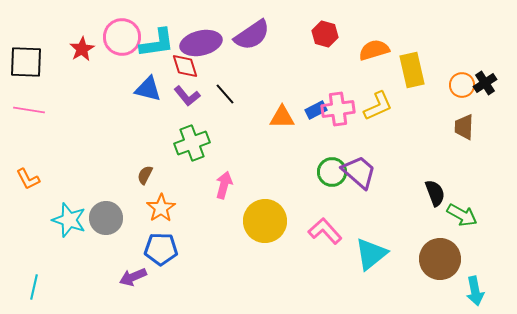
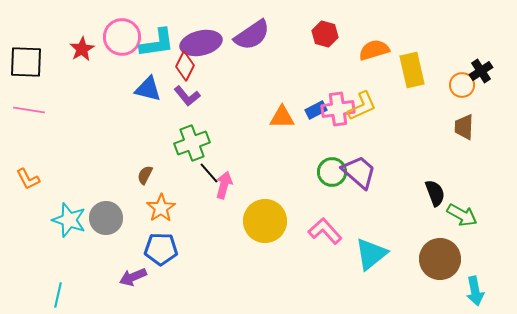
red diamond: rotated 44 degrees clockwise
black cross: moved 4 px left, 12 px up
black line: moved 16 px left, 79 px down
yellow L-shape: moved 16 px left
cyan line: moved 24 px right, 8 px down
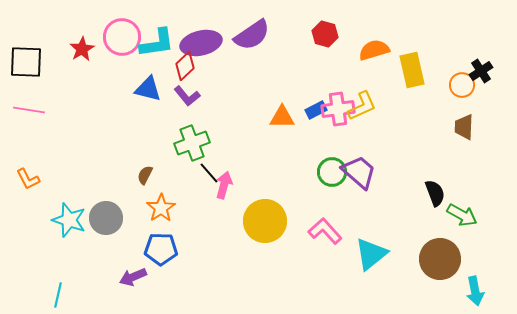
red diamond: rotated 20 degrees clockwise
